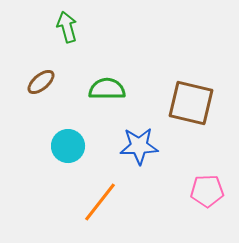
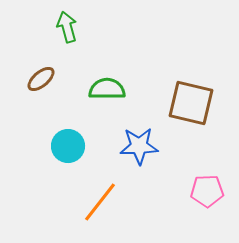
brown ellipse: moved 3 px up
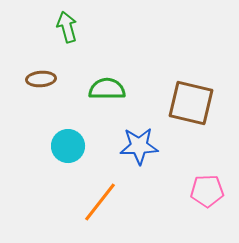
brown ellipse: rotated 36 degrees clockwise
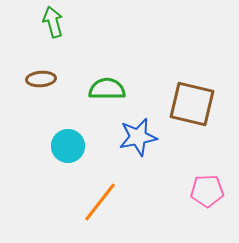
green arrow: moved 14 px left, 5 px up
brown square: moved 1 px right, 1 px down
blue star: moved 1 px left, 9 px up; rotated 9 degrees counterclockwise
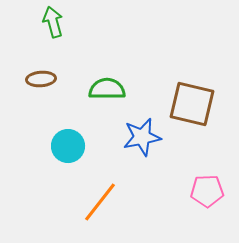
blue star: moved 4 px right
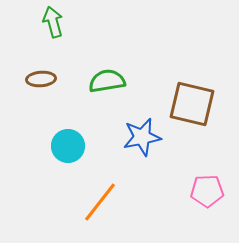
green semicircle: moved 8 px up; rotated 9 degrees counterclockwise
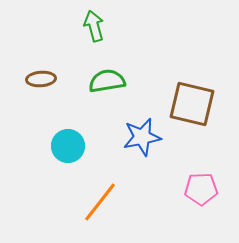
green arrow: moved 41 px right, 4 px down
pink pentagon: moved 6 px left, 2 px up
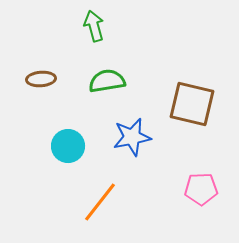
blue star: moved 10 px left
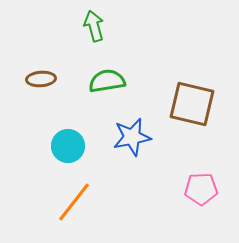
orange line: moved 26 px left
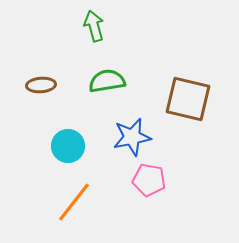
brown ellipse: moved 6 px down
brown square: moved 4 px left, 5 px up
pink pentagon: moved 52 px left, 9 px up; rotated 12 degrees clockwise
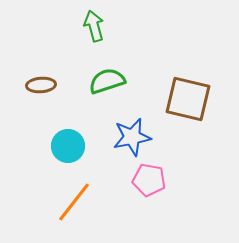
green semicircle: rotated 9 degrees counterclockwise
